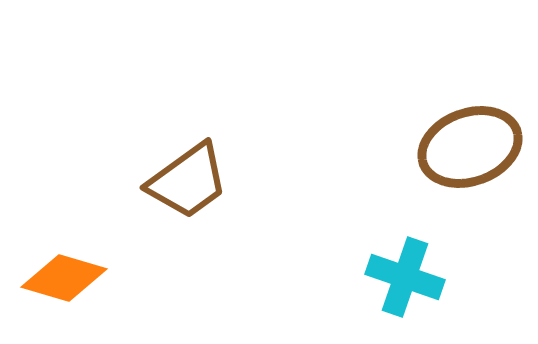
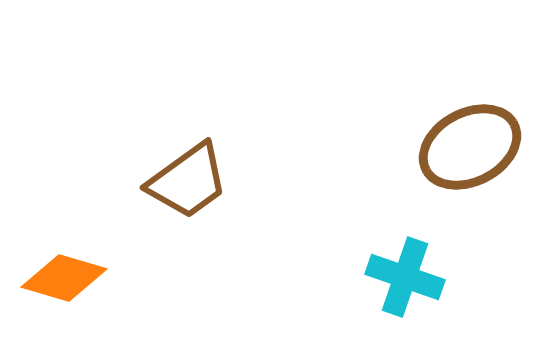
brown ellipse: rotated 8 degrees counterclockwise
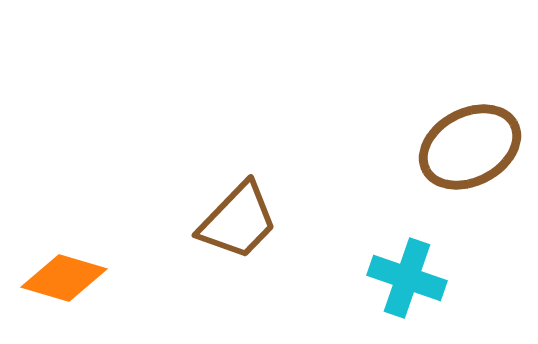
brown trapezoid: moved 50 px right, 40 px down; rotated 10 degrees counterclockwise
cyan cross: moved 2 px right, 1 px down
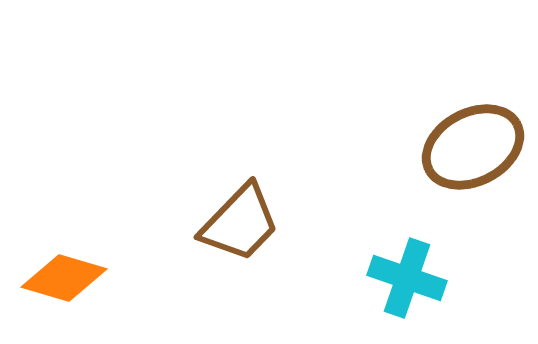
brown ellipse: moved 3 px right
brown trapezoid: moved 2 px right, 2 px down
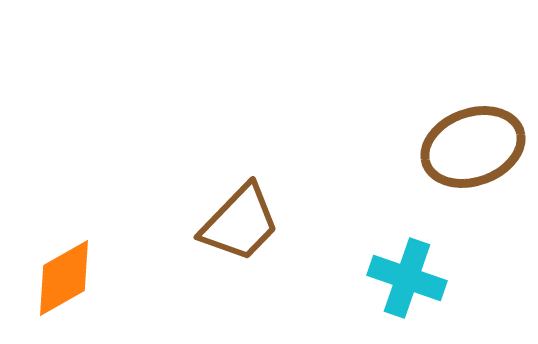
brown ellipse: rotated 8 degrees clockwise
orange diamond: rotated 46 degrees counterclockwise
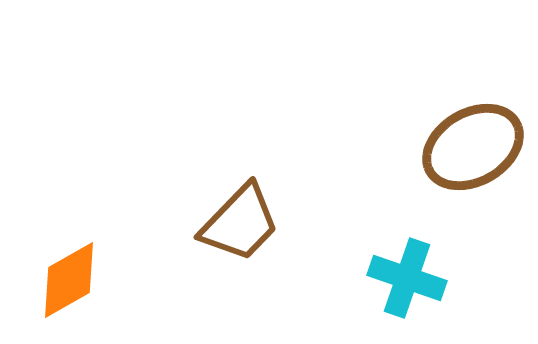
brown ellipse: rotated 10 degrees counterclockwise
orange diamond: moved 5 px right, 2 px down
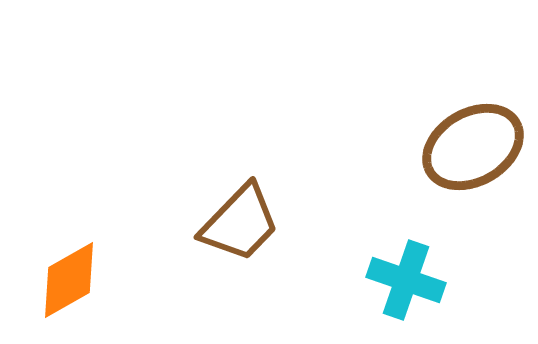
cyan cross: moved 1 px left, 2 px down
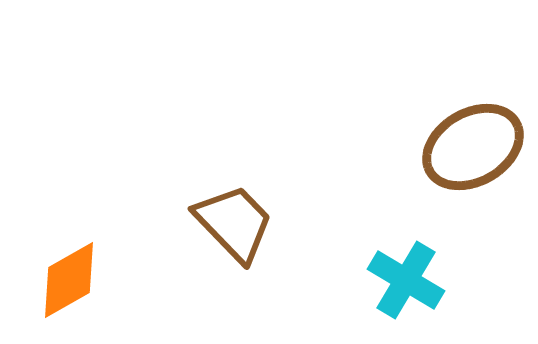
brown trapezoid: moved 6 px left; rotated 88 degrees counterclockwise
cyan cross: rotated 12 degrees clockwise
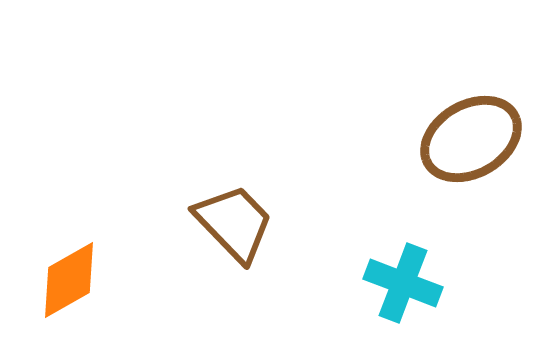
brown ellipse: moved 2 px left, 8 px up
cyan cross: moved 3 px left, 3 px down; rotated 10 degrees counterclockwise
